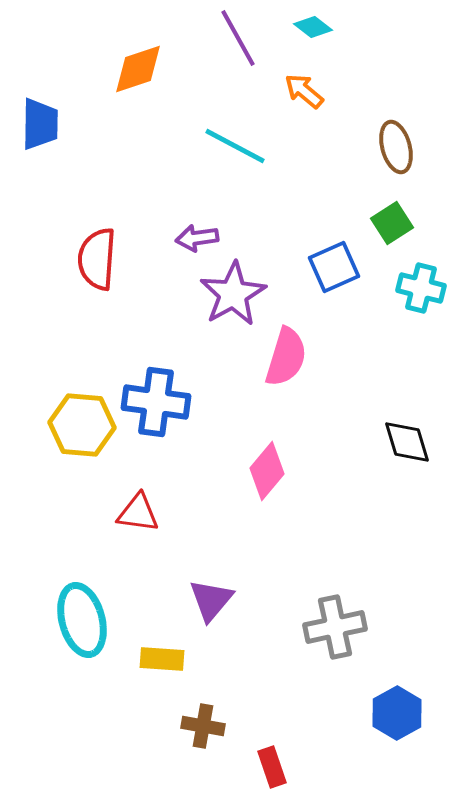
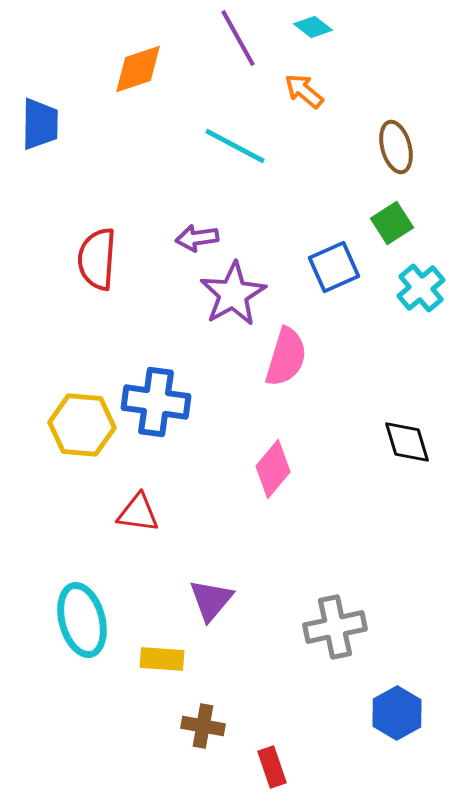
cyan cross: rotated 36 degrees clockwise
pink diamond: moved 6 px right, 2 px up
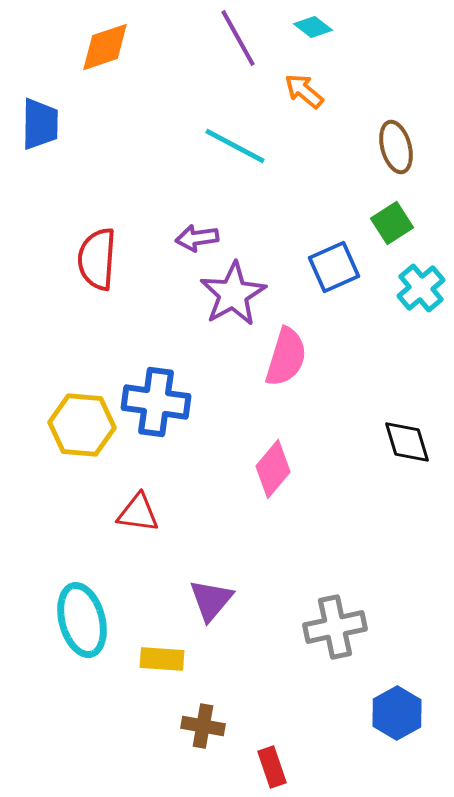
orange diamond: moved 33 px left, 22 px up
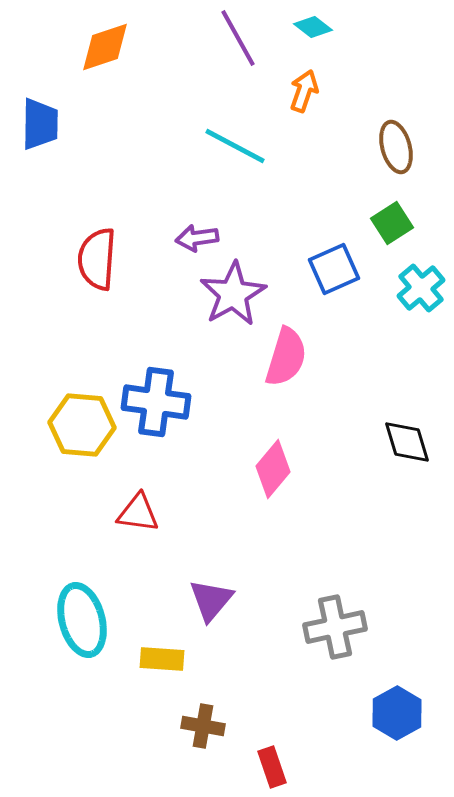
orange arrow: rotated 69 degrees clockwise
blue square: moved 2 px down
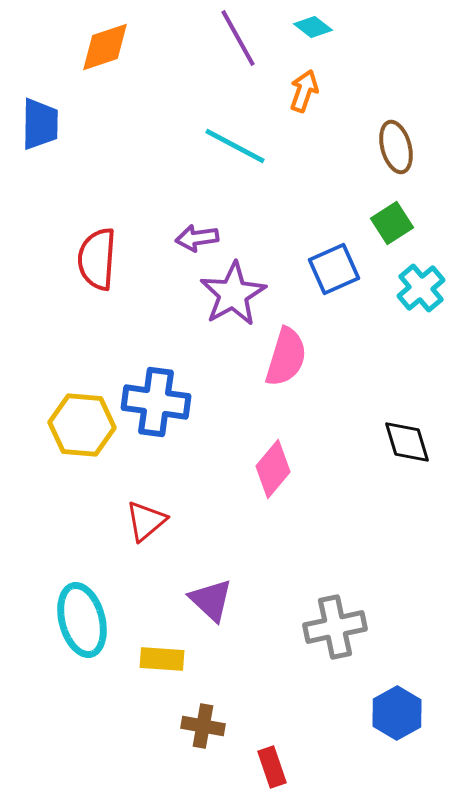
red triangle: moved 8 px right, 8 px down; rotated 48 degrees counterclockwise
purple triangle: rotated 27 degrees counterclockwise
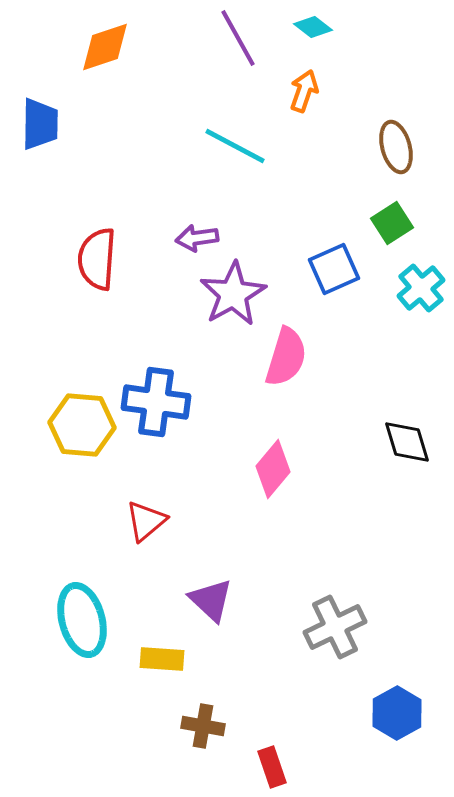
gray cross: rotated 14 degrees counterclockwise
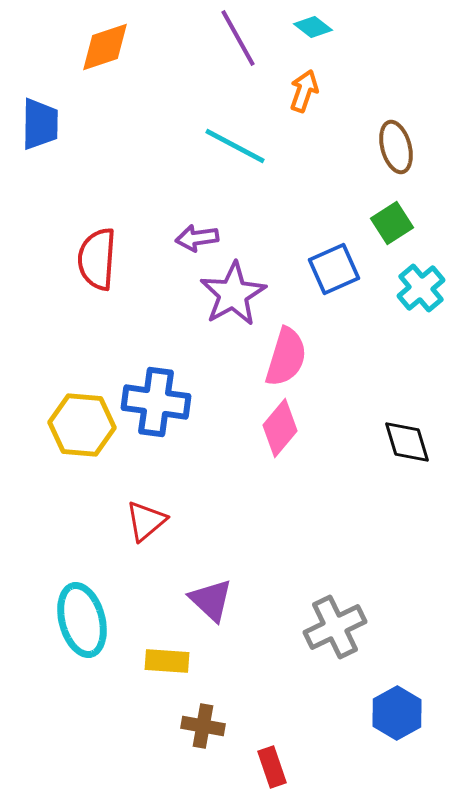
pink diamond: moved 7 px right, 41 px up
yellow rectangle: moved 5 px right, 2 px down
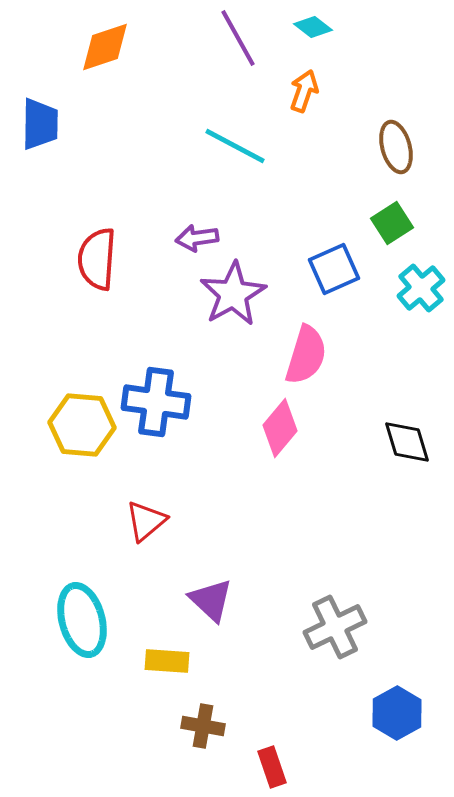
pink semicircle: moved 20 px right, 2 px up
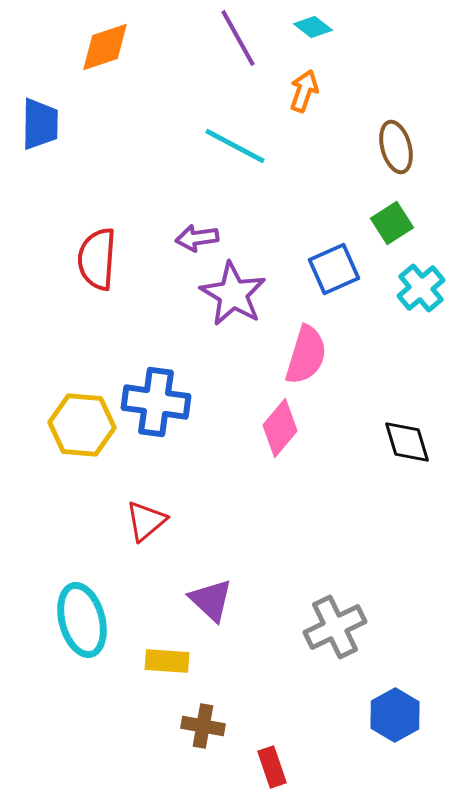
purple star: rotated 12 degrees counterclockwise
blue hexagon: moved 2 px left, 2 px down
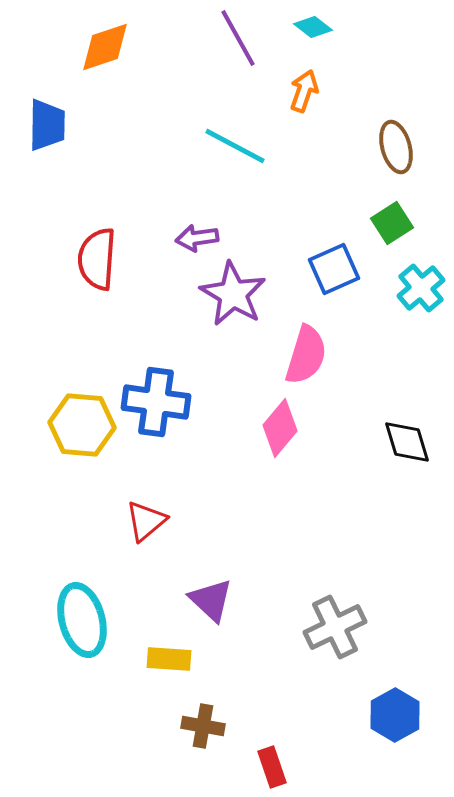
blue trapezoid: moved 7 px right, 1 px down
yellow rectangle: moved 2 px right, 2 px up
